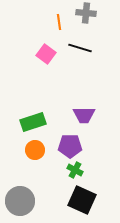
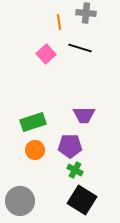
pink square: rotated 12 degrees clockwise
black square: rotated 8 degrees clockwise
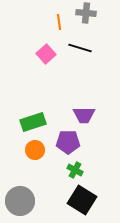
purple pentagon: moved 2 px left, 4 px up
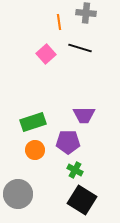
gray circle: moved 2 px left, 7 px up
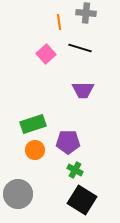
purple trapezoid: moved 1 px left, 25 px up
green rectangle: moved 2 px down
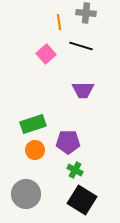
black line: moved 1 px right, 2 px up
gray circle: moved 8 px right
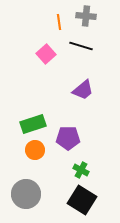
gray cross: moved 3 px down
purple trapezoid: rotated 40 degrees counterclockwise
purple pentagon: moved 4 px up
green cross: moved 6 px right
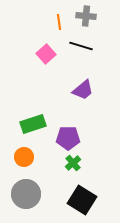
orange circle: moved 11 px left, 7 px down
green cross: moved 8 px left, 7 px up; rotated 21 degrees clockwise
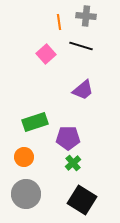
green rectangle: moved 2 px right, 2 px up
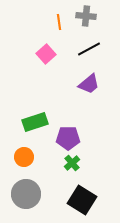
black line: moved 8 px right, 3 px down; rotated 45 degrees counterclockwise
purple trapezoid: moved 6 px right, 6 px up
green cross: moved 1 px left
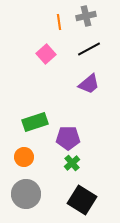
gray cross: rotated 18 degrees counterclockwise
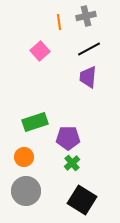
pink square: moved 6 px left, 3 px up
purple trapezoid: moved 1 px left, 7 px up; rotated 135 degrees clockwise
gray circle: moved 3 px up
